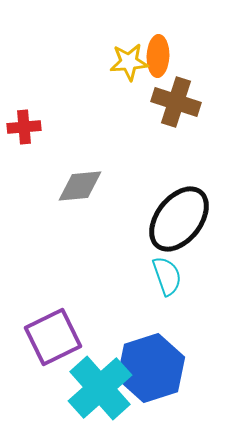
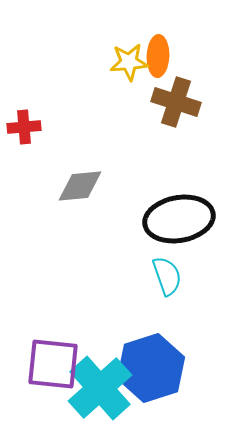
black ellipse: rotated 42 degrees clockwise
purple square: moved 27 px down; rotated 32 degrees clockwise
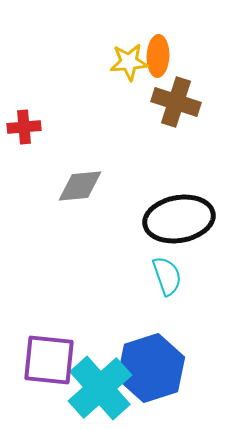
purple square: moved 4 px left, 4 px up
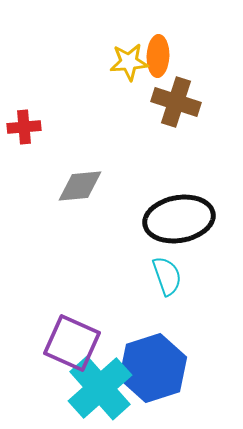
purple square: moved 23 px right, 17 px up; rotated 18 degrees clockwise
blue hexagon: moved 2 px right
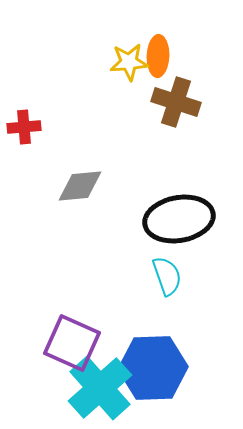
blue hexagon: rotated 16 degrees clockwise
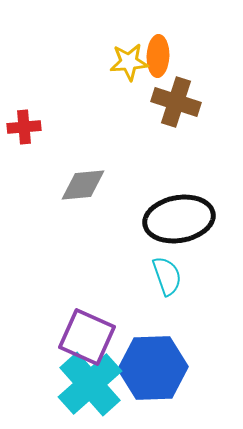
gray diamond: moved 3 px right, 1 px up
purple square: moved 15 px right, 6 px up
cyan cross: moved 10 px left, 4 px up
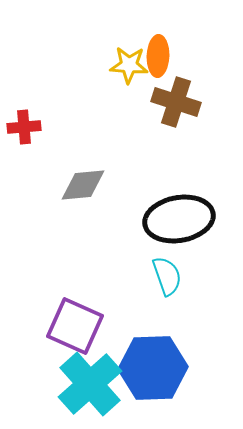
yellow star: moved 3 px down; rotated 9 degrees clockwise
purple square: moved 12 px left, 11 px up
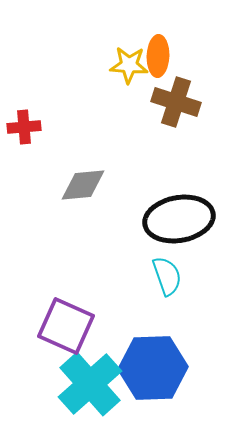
purple square: moved 9 px left
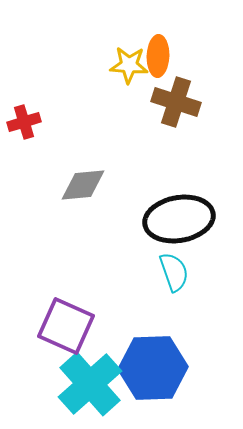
red cross: moved 5 px up; rotated 12 degrees counterclockwise
cyan semicircle: moved 7 px right, 4 px up
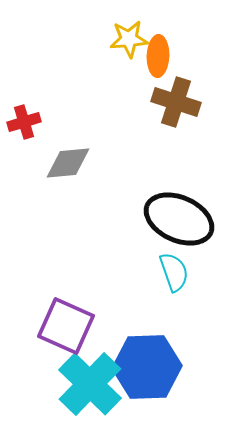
yellow star: moved 26 px up; rotated 9 degrees counterclockwise
gray diamond: moved 15 px left, 22 px up
black ellipse: rotated 34 degrees clockwise
blue hexagon: moved 6 px left, 1 px up
cyan cross: rotated 4 degrees counterclockwise
